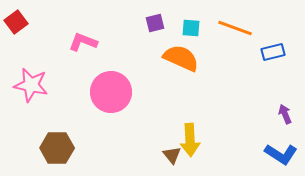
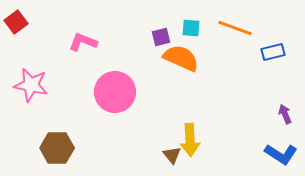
purple square: moved 6 px right, 14 px down
pink circle: moved 4 px right
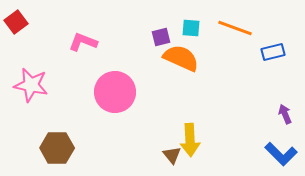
blue L-shape: rotated 12 degrees clockwise
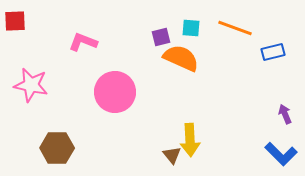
red square: moved 1 px left, 1 px up; rotated 35 degrees clockwise
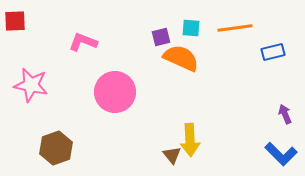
orange line: rotated 28 degrees counterclockwise
brown hexagon: moved 1 px left; rotated 20 degrees counterclockwise
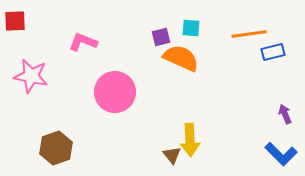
orange line: moved 14 px right, 6 px down
pink star: moved 9 px up
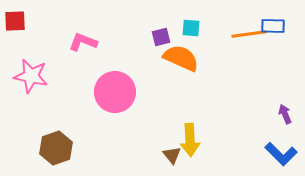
blue rectangle: moved 26 px up; rotated 15 degrees clockwise
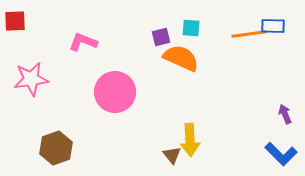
pink star: moved 3 px down; rotated 20 degrees counterclockwise
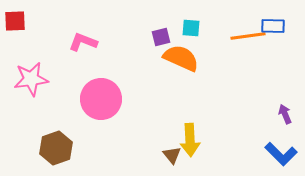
orange line: moved 1 px left, 2 px down
pink circle: moved 14 px left, 7 px down
